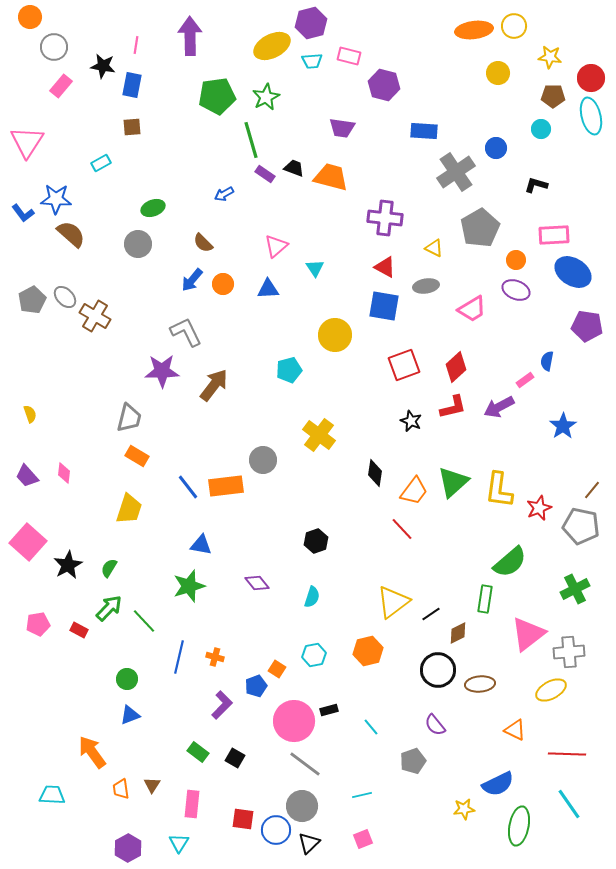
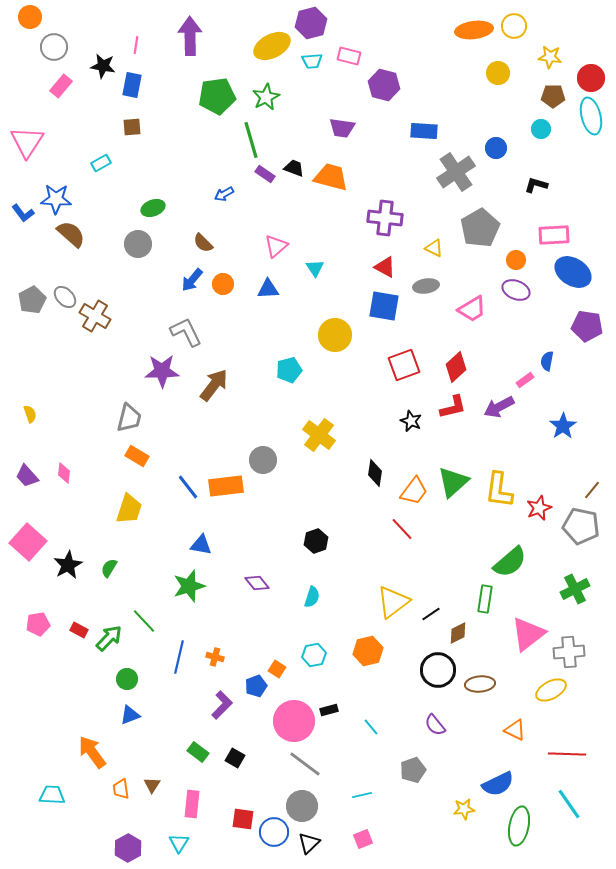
green arrow at (109, 608): moved 30 px down
gray pentagon at (413, 761): moved 9 px down
blue circle at (276, 830): moved 2 px left, 2 px down
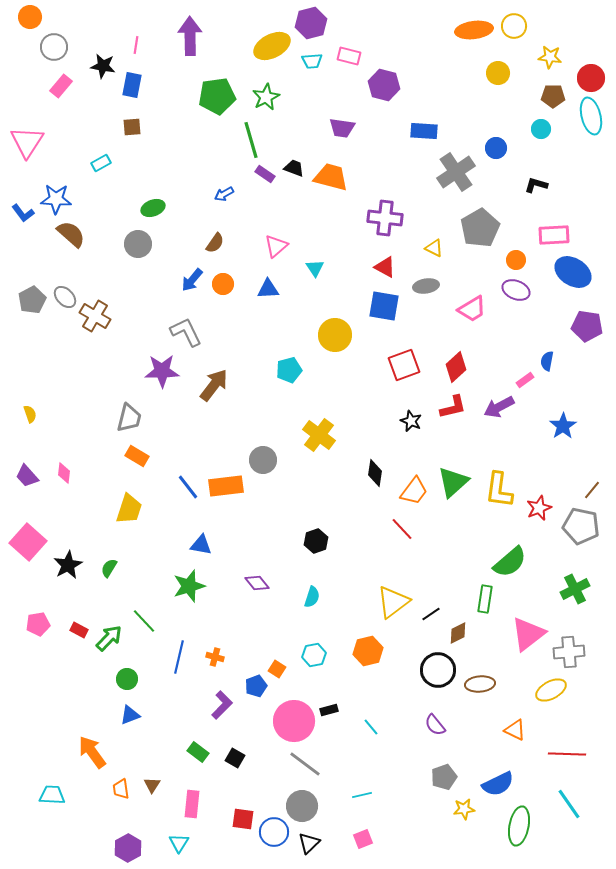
brown semicircle at (203, 243): moved 12 px right; rotated 100 degrees counterclockwise
gray pentagon at (413, 770): moved 31 px right, 7 px down
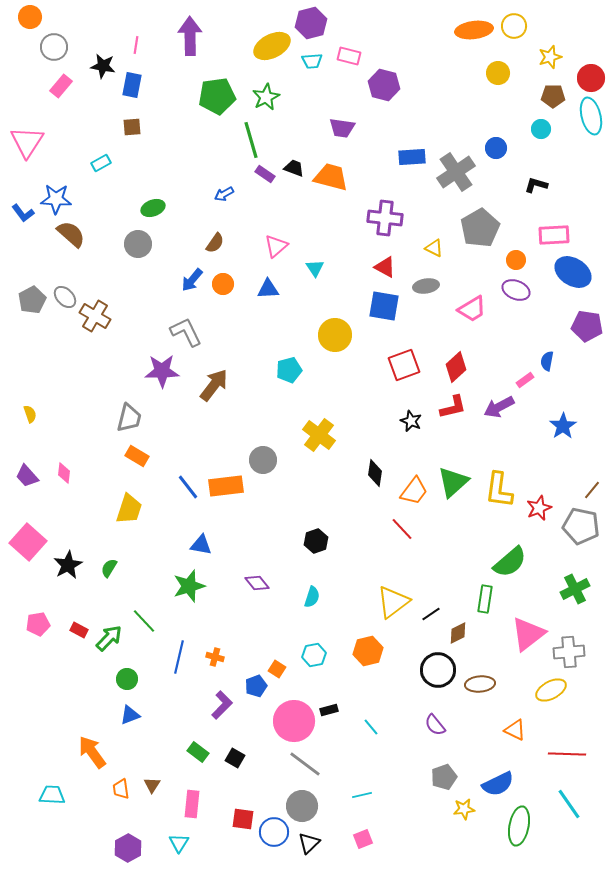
yellow star at (550, 57): rotated 25 degrees counterclockwise
blue rectangle at (424, 131): moved 12 px left, 26 px down; rotated 8 degrees counterclockwise
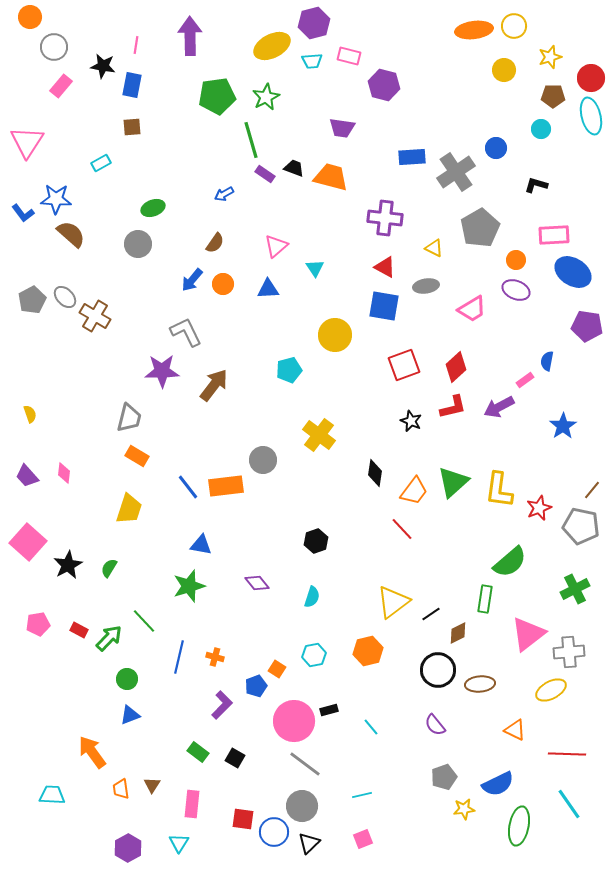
purple hexagon at (311, 23): moved 3 px right
yellow circle at (498, 73): moved 6 px right, 3 px up
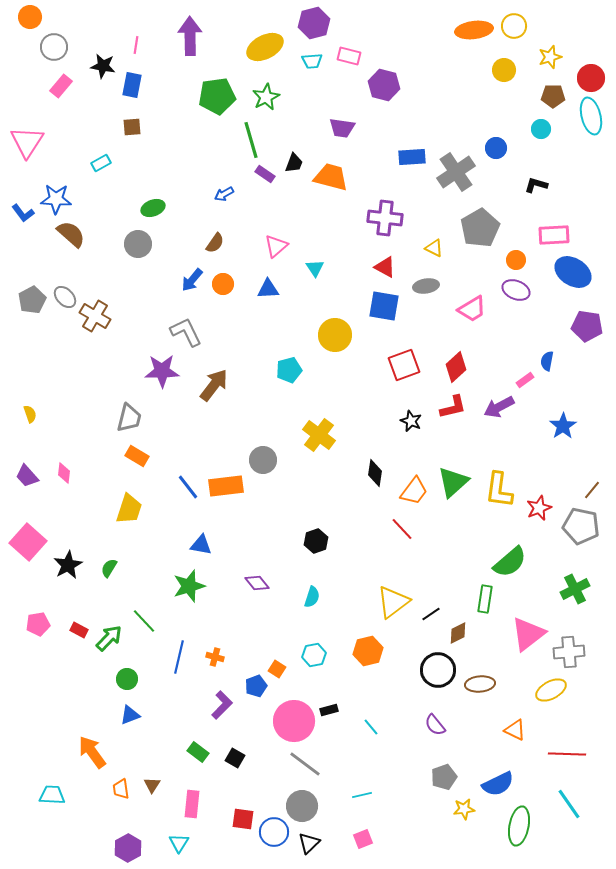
yellow ellipse at (272, 46): moved 7 px left, 1 px down
black trapezoid at (294, 168): moved 5 px up; rotated 90 degrees clockwise
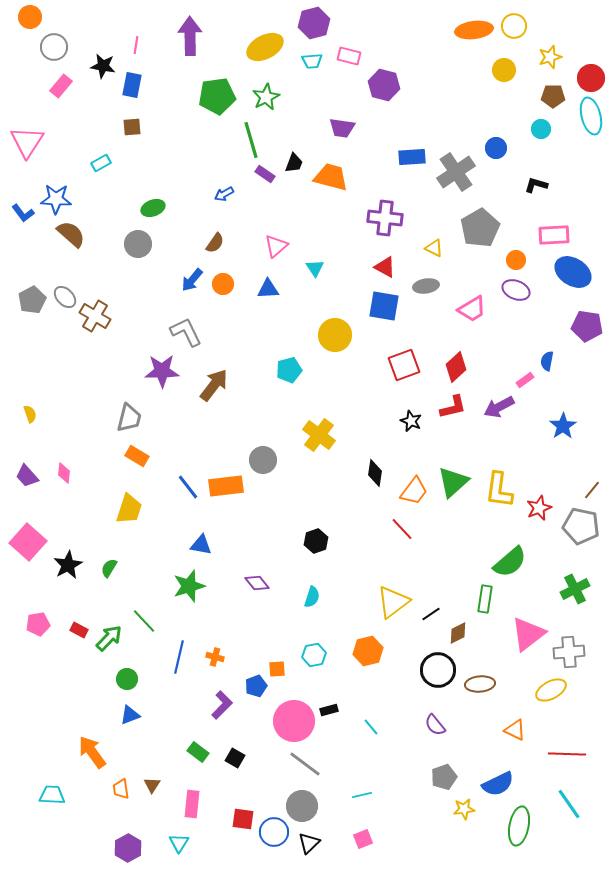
orange square at (277, 669): rotated 36 degrees counterclockwise
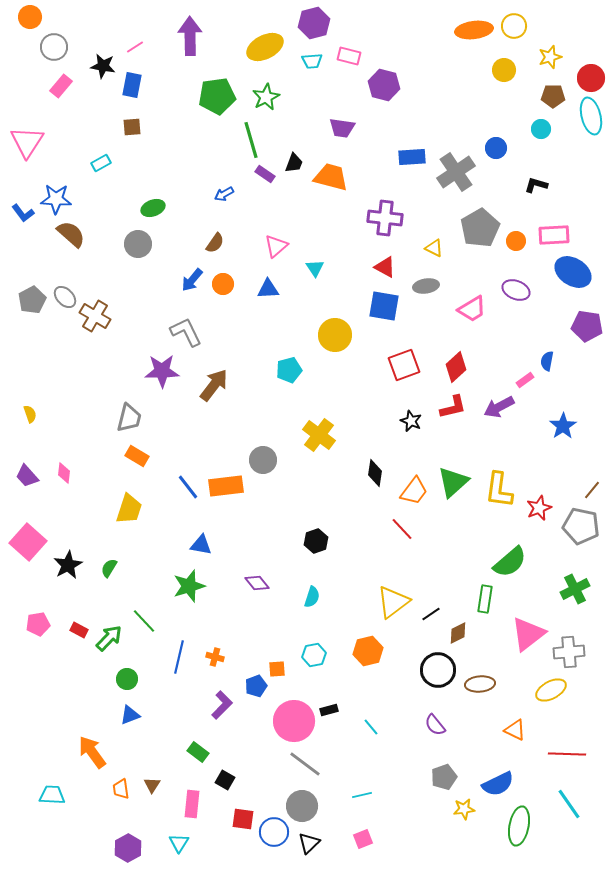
pink line at (136, 45): moved 1 px left, 2 px down; rotated 48 degrees clockwise
orange circle at (516, 260): moved 19 px up
black square at (235, 758): moved 10 px left, 22 px down
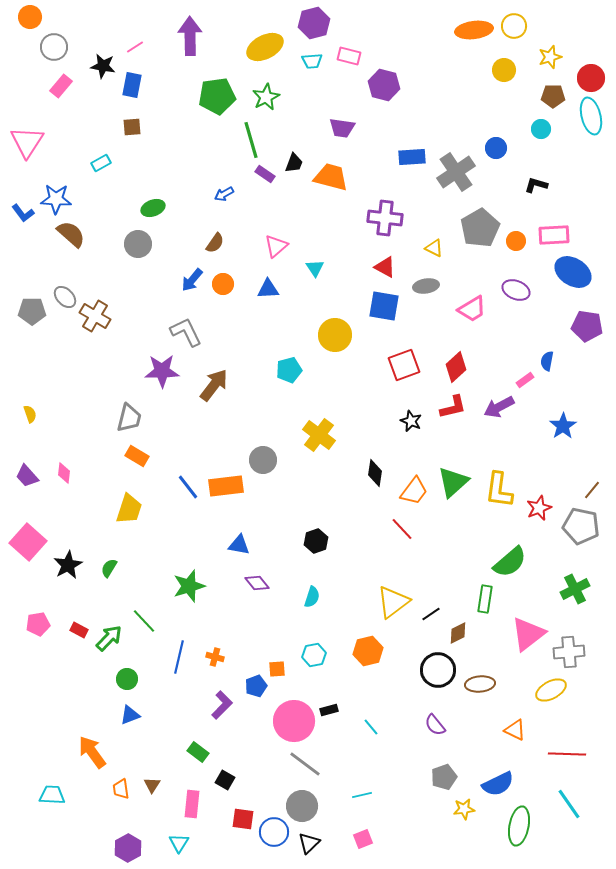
gray pentagon at (32, 300): moved 11 px down; rotated 28 degrees clockwise
blue triangle at (201, 545): moved 38 px right
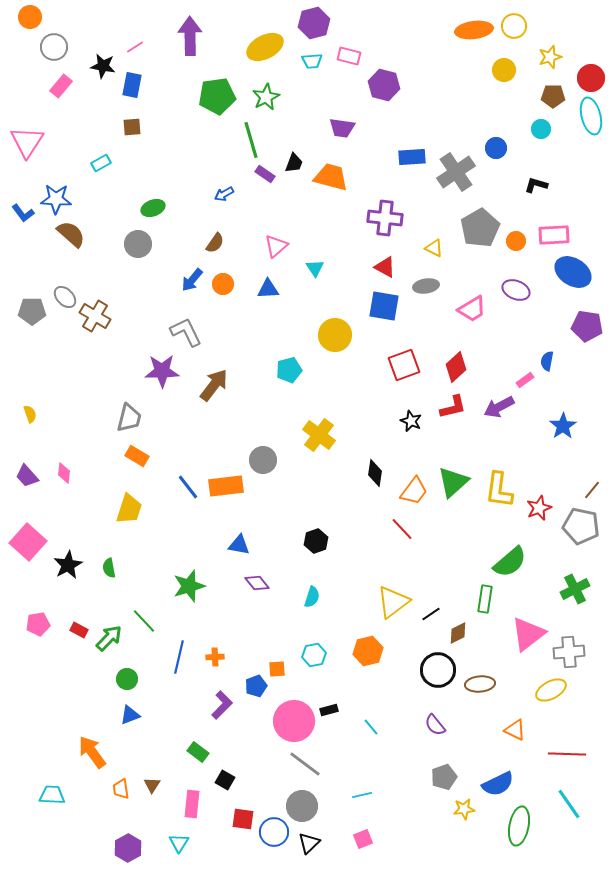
green semicircle at (109, 568): rotated 42 degrees counterclockwise
orange cross at (215, 657): rotated 18 degrees counterclockwise
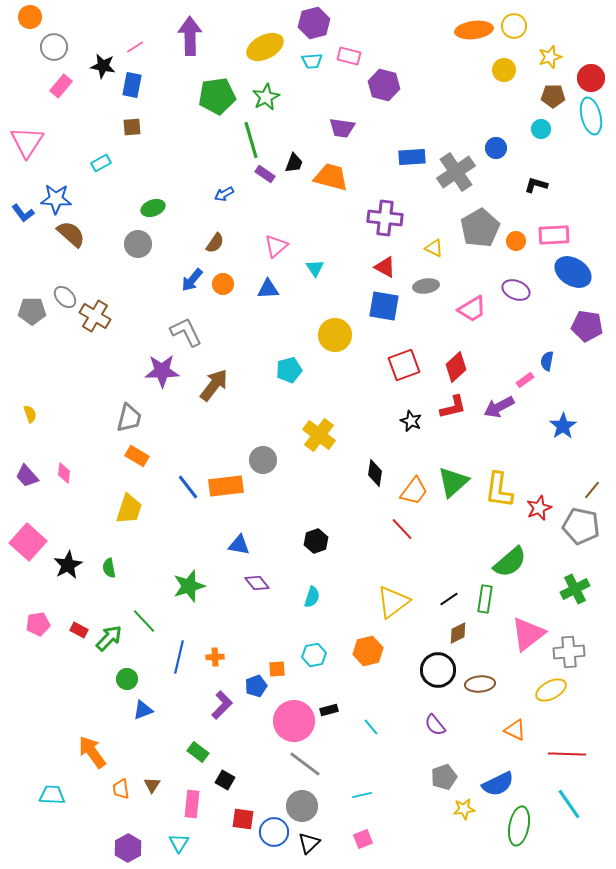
black line at (431, 614): moved 18 px right, 15 px up
blue triangle at (130, 715): moved 13 px right, 5 px up
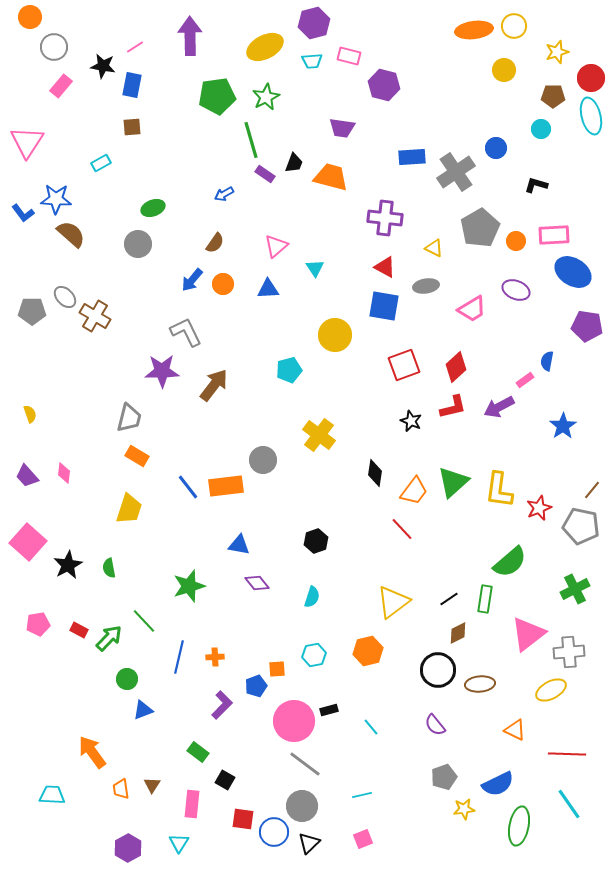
yellow star at (550, 57): moved 7 px right, 5 px up
